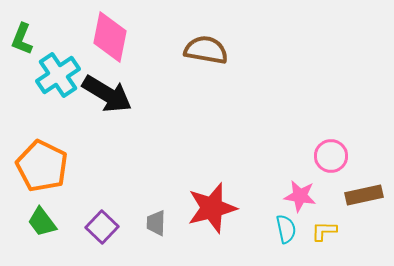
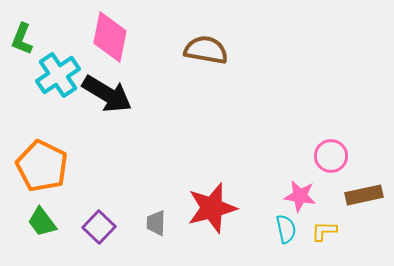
purple square: moved 3 px left
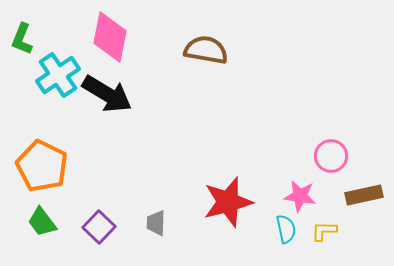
red star: moved 16 px right, 6 px up
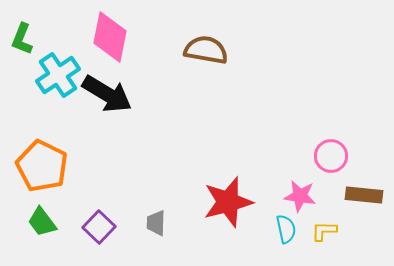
brown rectangle: rotated 18 degrees clockwise
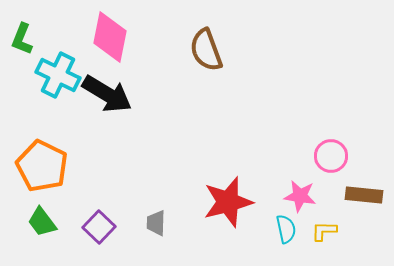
brown semicircle: rotated 120 degrees counterclockwise
cyan cross: rotated 30 degrees counterclockwise
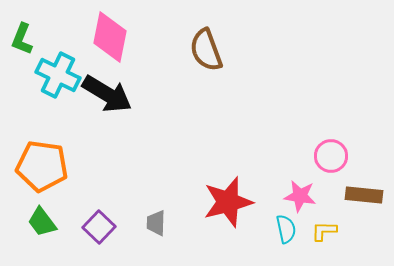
orange pentagon: rotated 18 degrees counterclockwise
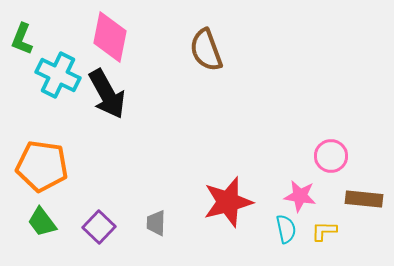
black arrow: rotated 30 degrees clockwise
brown rectangle: moved 4 px down
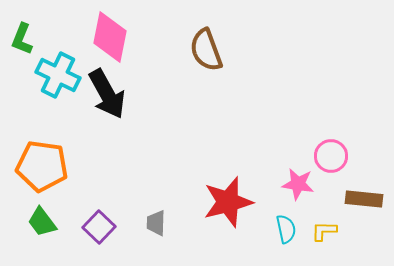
pink star: moved 2 px left, 12 px up
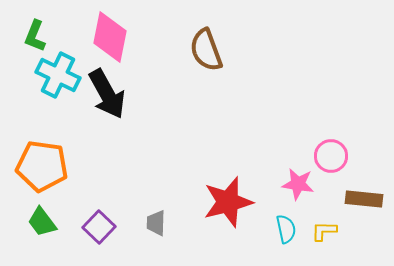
green L-shape: moved 13 px right, 3 px up
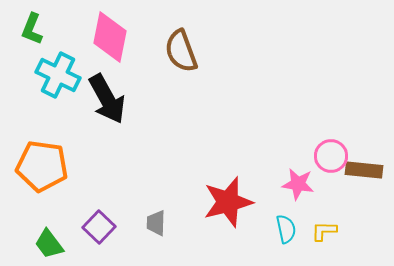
green L-shape: moved 3 px left, 7 px up
brown semicircle: moved 25 px left, 1 px down
black arrow: moved 5 px down
brown rectangle: moved 29 px up
green trapezoid: moved 7 px right, 22 px down
